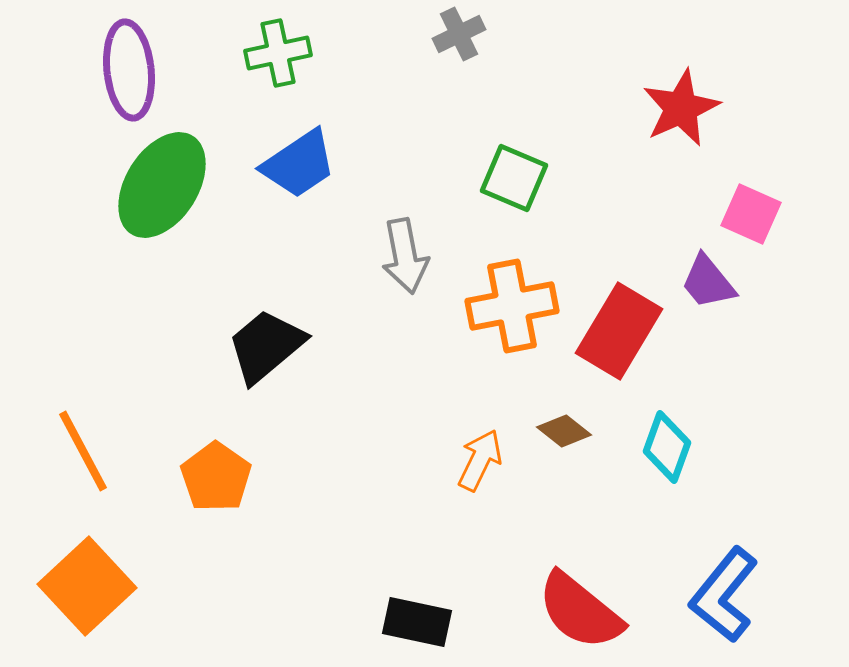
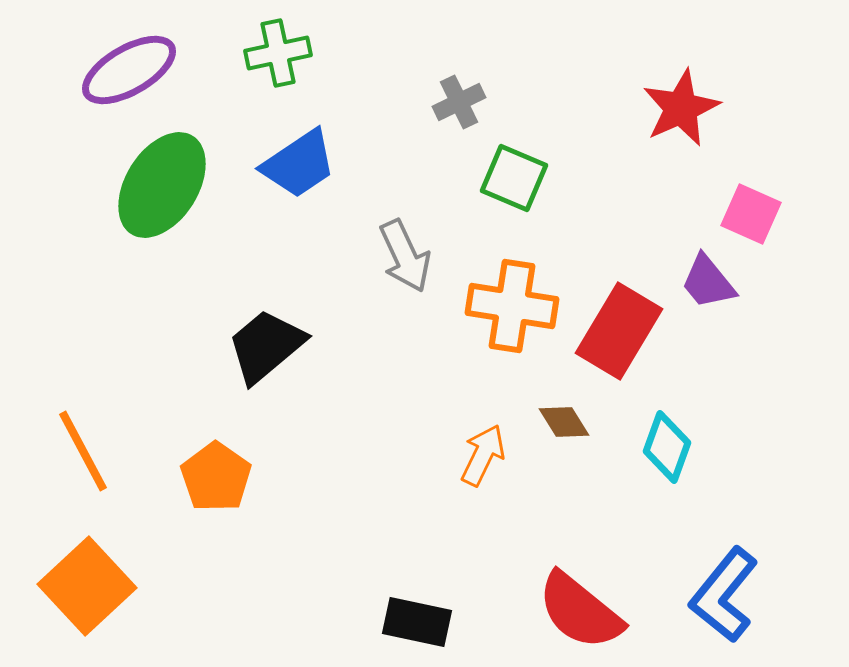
gray cross: moved 68 px down
purple ellipse: rotated 66 degrees clockwise
gray arrow: rotated 14 degrees counterclockwise
orange cross: rotated 20 degrees clockwise
brown diamond: moved 9 px up; rotated 20 degrees clockwise
orange arrow: moved 3 px right, 5 px up
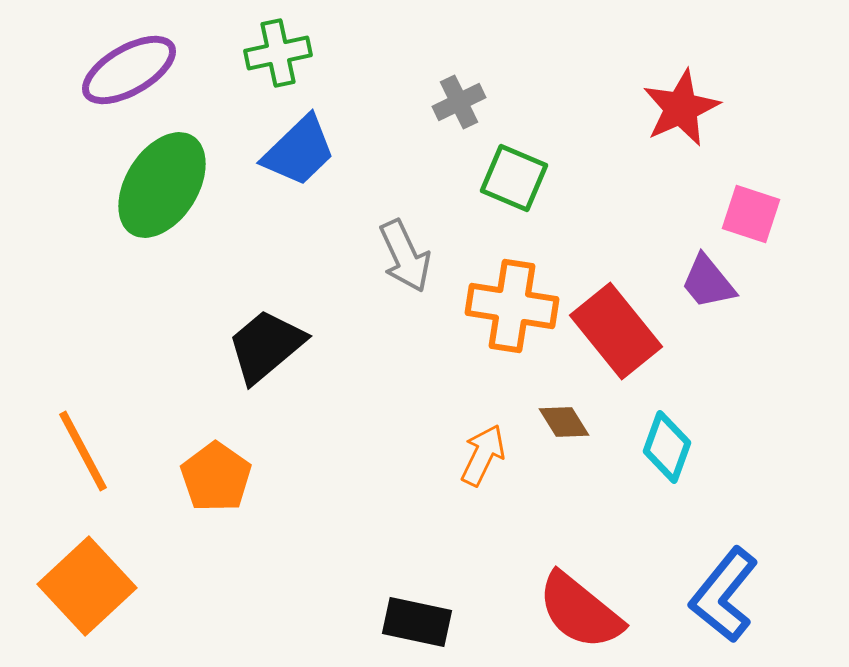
blue trapezoid: moved 13 px up; rotated 10 degrees counterclockwise
pink square: rotated 6 degrees counterclockwise
red rectangle: moved 3 px left; rotated 70 degrees counterclockwise
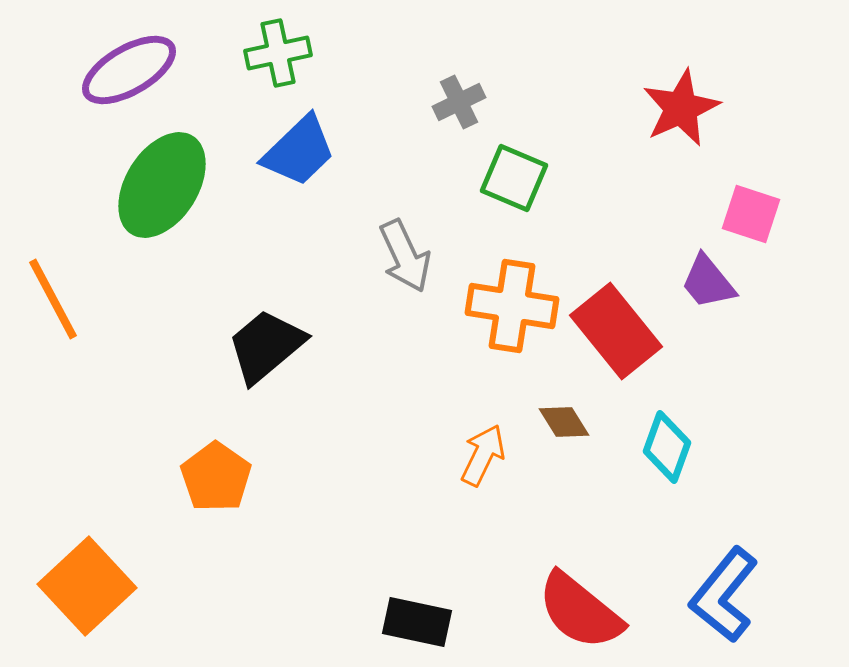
orange line: moved 30 px left, 152 px up
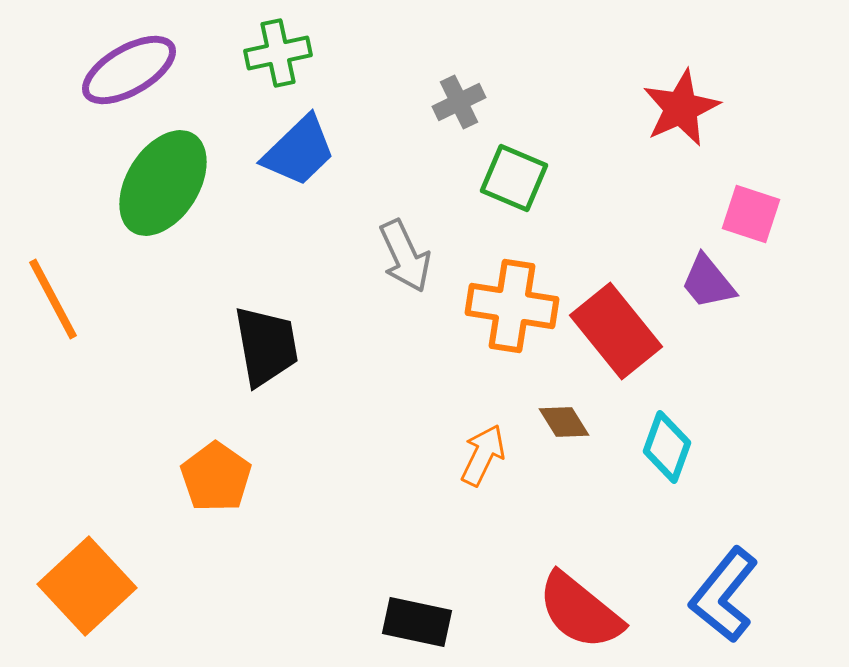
green ellipse: moved 1 px right, 2 px up
black trapezoid: rotated 120 degrees clockwise
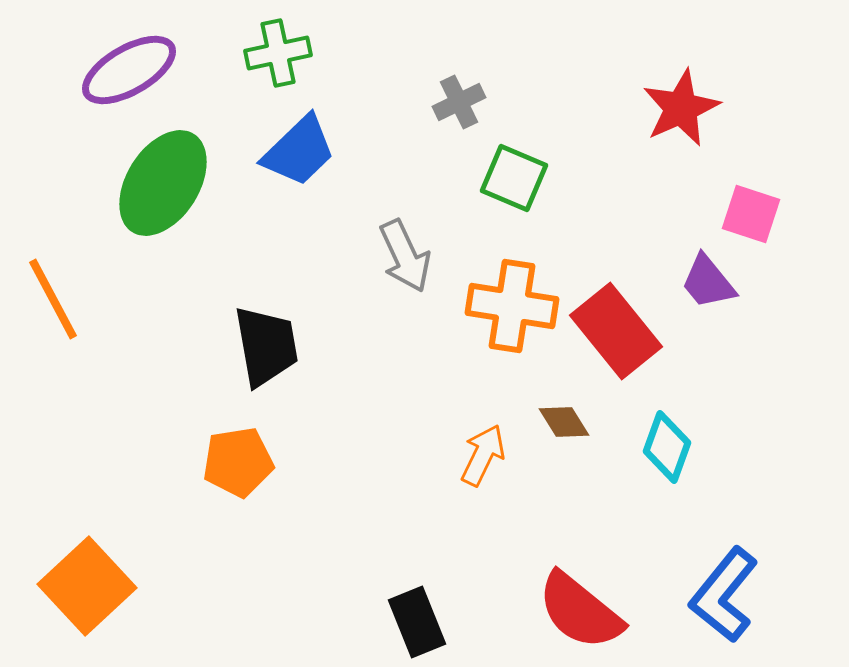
orange pentagon: moved 22 px right, 15 px up; rotated 28 degrees clockwise
black rectangle: rotated 56 degrees clockwise
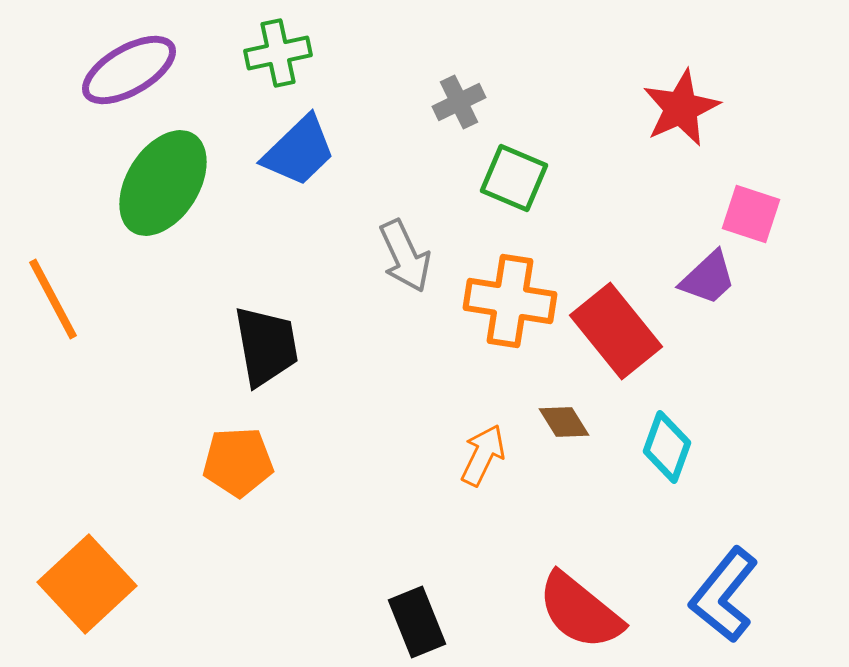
purple trapezoid: moved 4 px up; rotated 94 degrees counterclockwise
orange cross: moved 2 px left, 5 px up
orange pentagon: rotated 6 degrees clockwise
orange square: moved 2 px up
